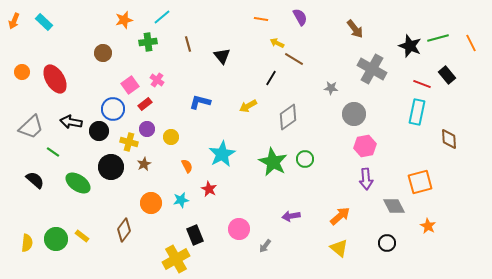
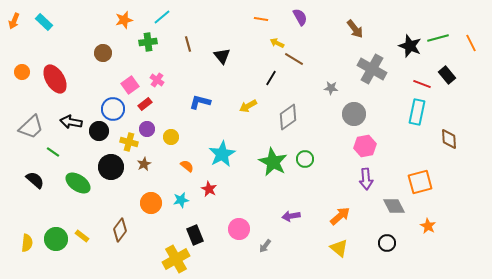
orange semicircle at (187, 166): rotated 24 degrees counterclockwise
brown diamond at (124, 230): moved 4 px left
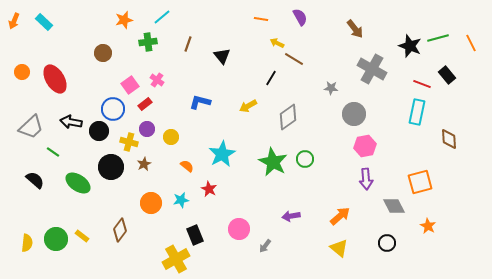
brown line at (188, 44): rotated 35 degrees clockwise
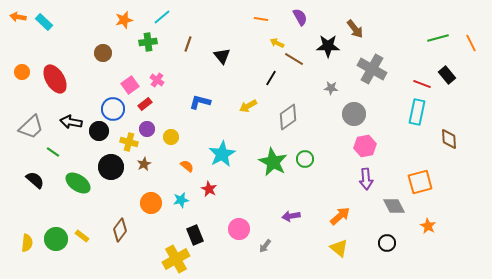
orange arrow at (14, 21): moved 4 px right, 4 px up; rotated 77 degrees clockwise
black star at (410, 46): moved 82 px left; rotated 20 degrees counterclockwise
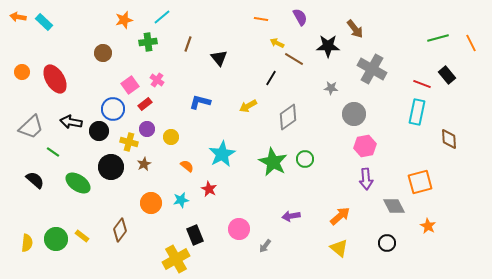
black triangle at (222, 56): moved 3 px left, 2 px down
